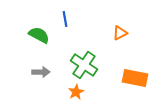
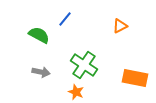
blue line: rotated 49 degrees clockwise
orange triangle: moved 7 px up
gray arrow: rotated 12 degrees clockwise
orange star: rotated 21 degrees counterclockwise
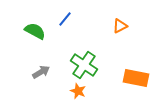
green semicircle: moved 4 px left, 4 px up
gray arrow: rotated 42 degrees counterclockwise
orange rectangle: moved 1 px right
orange star: moved 2 px right, 1 px up
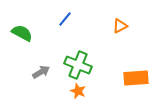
green semicircle: moved 13 px left, 2 px down
green cross: moved 6 px left; rotated 12 degrees counterclockwise
orange rectangle: rotated 15 degrees counterclockwise
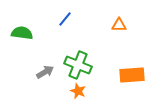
orange triangle: moved 1 px left, 1 px up; rotated 28 degrees clockwise
green semicircle: rotated 20 degrees counterclockwise
gray arrow: moved 4 px right
orange rectangle: moved 4 px left, 3 px up
